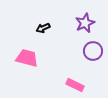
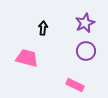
black arrow: rotated 120 degrees clockwise
purple circle: moved 7 px left
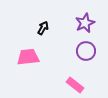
black arrow: rotated 24 degrees clockwise
pink trapezoid: moved 1 px right, 1 px up; rotated 20 degrees counterclockwise
pink rectangle: rotated 12 degrees clockwise
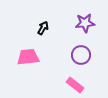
purple star: rotated 18 degrees clockwise
purple circle: moved 5 px left, 4 px down
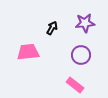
black arrow: moved 9 px right
pink trapezoid: moved 5 px up
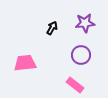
pink trapezoid: moved 3 px left, 11 px down
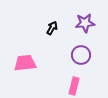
pink rectangle: moved 1 px left, 1 px down; rotated 66 degrees clockwise
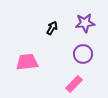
purple circle: moved 2 px right, 1 px up
pink trapezoid: moved 2 px right, 1 px up
pink rectangle: moved 2 px up; rotated 30 degrees clockwise
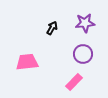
pink rectangle: moved 2 px up
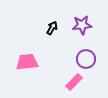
purple star: moved 3 px left, 2 px down
purple circle: moved 3 px right, 5 px down
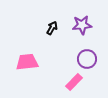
purple circle: moved 1 px right
